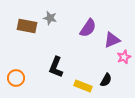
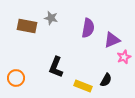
gray star: moved 1 px right
purple semicircle: rotated 24 degrees counterclockwise
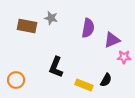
pink star: rotated 24 degrees clockwise
orange circle: moved 2 px down
yellow rectangle: moved 1 px right, 1 px up
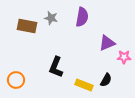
purple semicircle: moved 6 px left, 11 px up
purple triangle: moved 5 px left, 3 px down
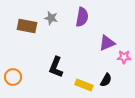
orange circle: moved 3 px left, 3 px up
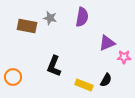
gray star: moved 1 px left
black L-shape: moved 2 px left, 1 px up
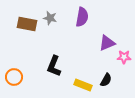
brown rectangle: moved 2 px up
orange circle: moved 1 px right
yellow rectangle: moved 1 px left
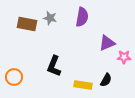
yellow rectangle: rotated 12 degrees counterclockwise
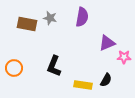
orange circle: moved 9 px up
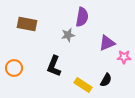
gray star: moved 18 px right, 17 px down; rotated 24 degrees counterclockwise
yellow rectangle: rotated 24 degrees clockwise
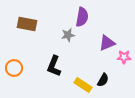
black semicircle: moved 3 px left
